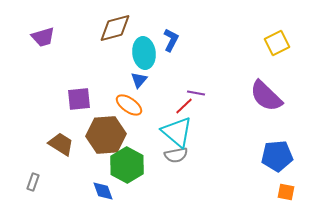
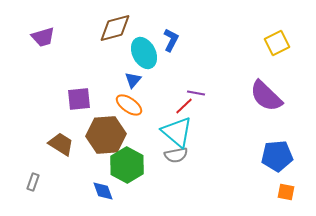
cyan ellipse: rotated 20 degrees counterclockwise
blue triangle: moved 6 px left
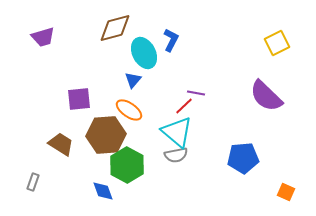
orange ellipse: moved 5 px down
blue pentagon: moved 34 px left, 2 px down
orange square: rotated 12 degrees clockwise
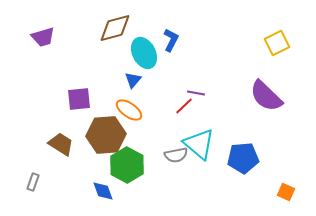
cyan triangle: moved 22 px right, 12 px down
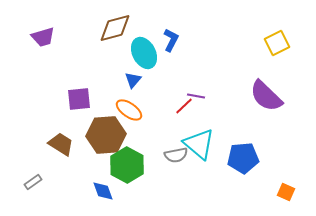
purple line: moved 3 px down
gray rectangle: rotated 36 degrees clockwise
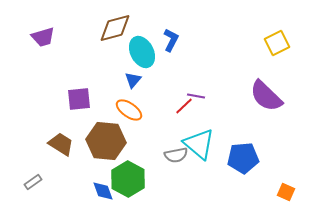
cyan ellipse: moved 2 px left, 1 px up
brown hexagon: moved 6 px down; rotated 9 degrees clockwise
green hexagon: moved 1 px right, 14 px down
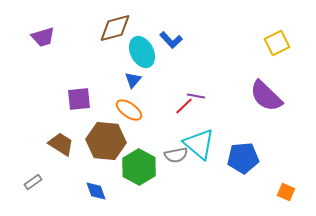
blue L-shape: rotated 110 degrees clockwise
green hexagon: moved 11 px right, 12 px up
blue diamond: moved 7 px left
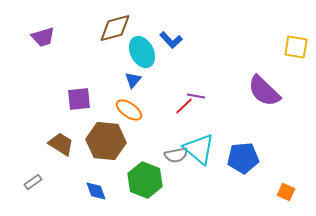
yellow square: moved 19 px right, 4 px down; rotated 35 degrees clockwise
purple semicircle: moved 2 px left, 5 px up
cyan triangle: moved 5 px down
green hexagon: moved 6 px right, 13 px down; rotated 8 degrees counterclockwise
